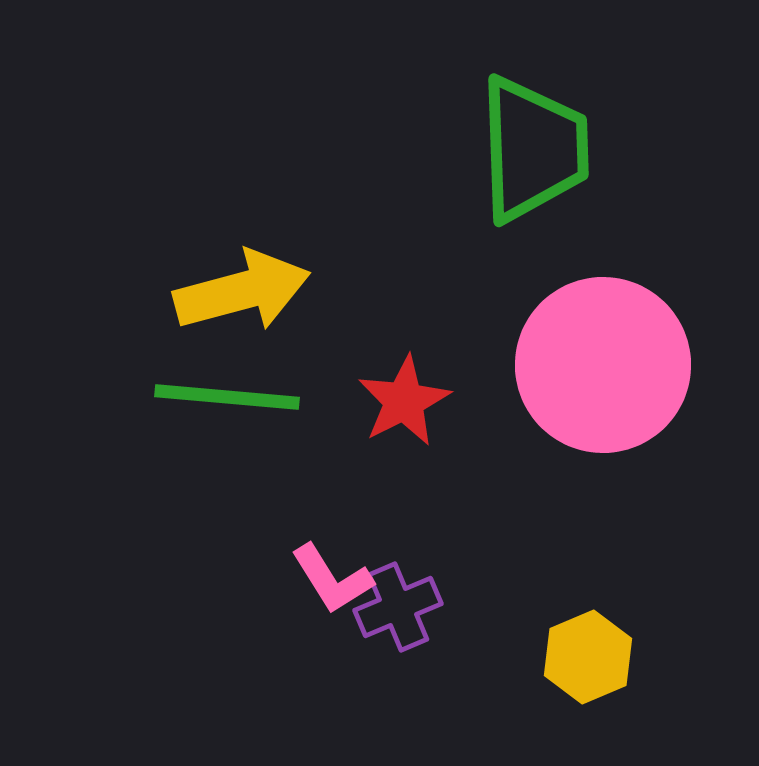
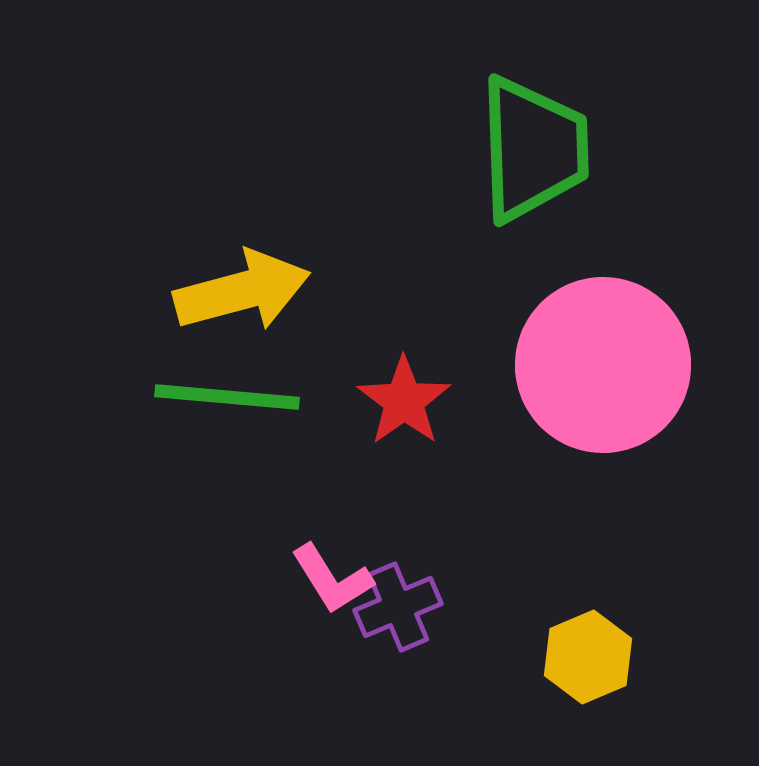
red star: rotated 8 degrees counterclockwise
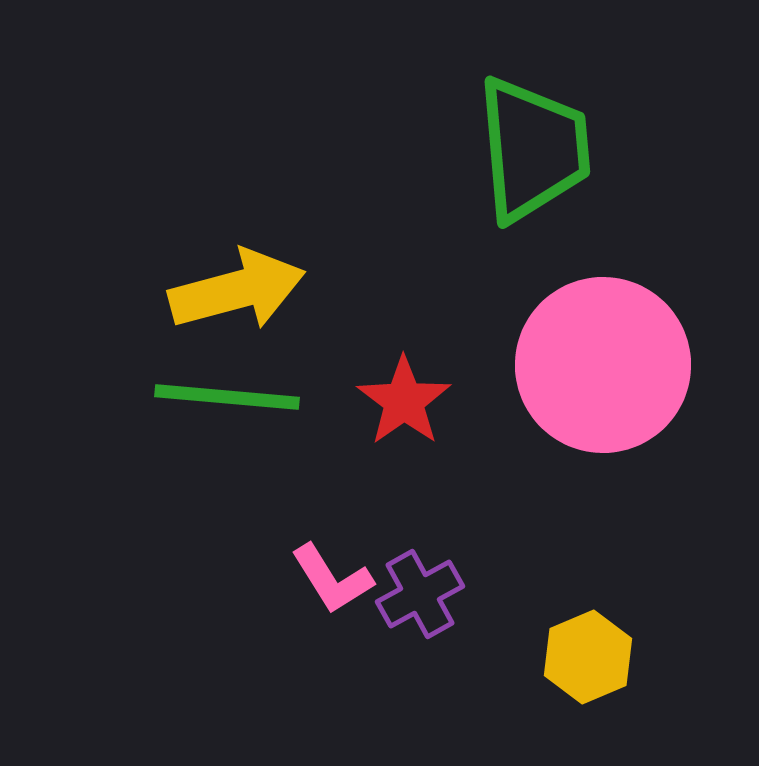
green trapezoid: rotated 3 degrees counterclockwise
yellow arrow: moved 5 px left, 1 px up
purple cross: moved 22 px right, 13 px up; rotated 6 degrees counterclockwise
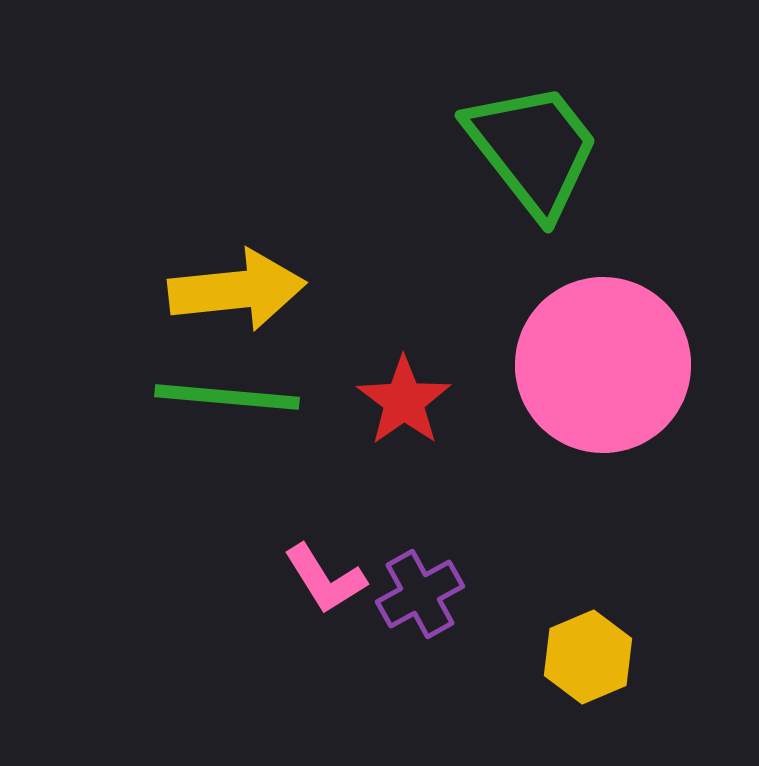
green trapezoid: rotated 33 degrees counterclockwise
yellow arrow: rotated 9 degrees clockwise
pink L-shape: moved 7 px left
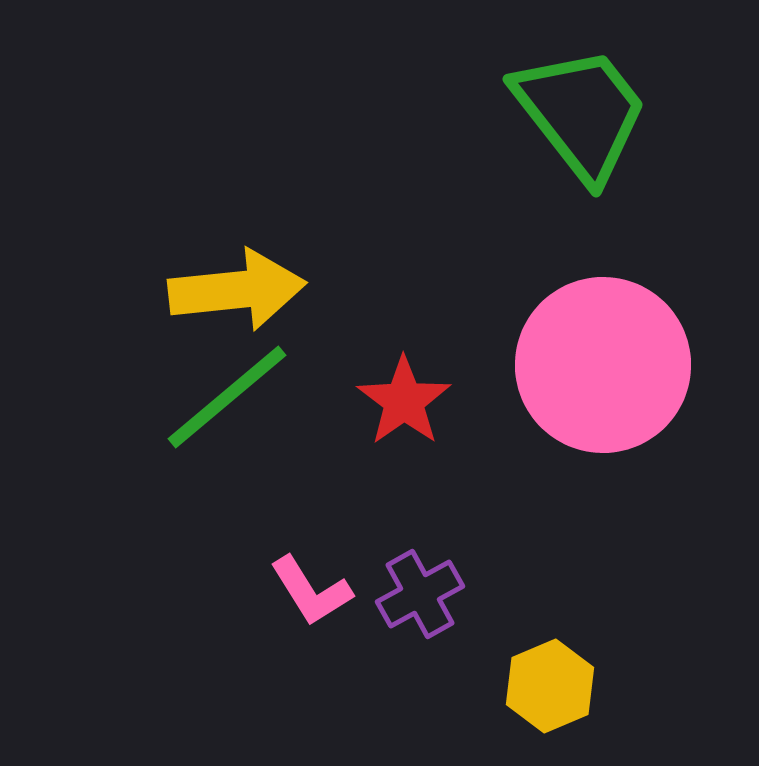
green trapezoid: moved 48 px right, 36 px up
green line: rotated 45 degrees counterclockwise
pink L-shape: moved 14 px left, 12 px down
yellow hexagon: moved 38 px left, 29 px down
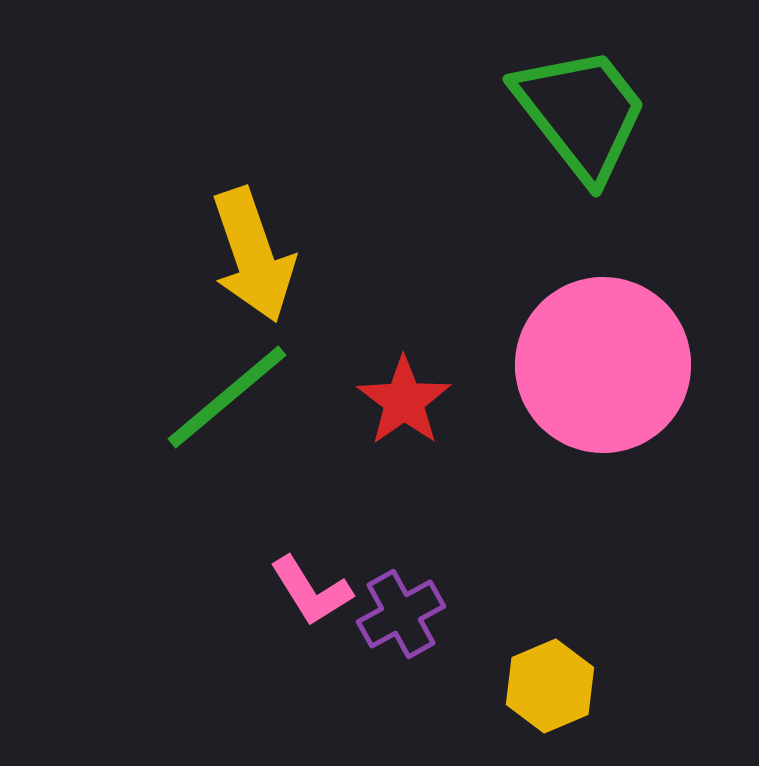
yellow arrow: moved 16 px right, 35 px up; rotated 77 degrees clockwise
purple cross: moved 19 px left, 20 px down
